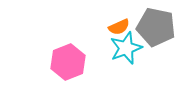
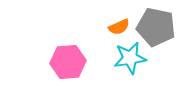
cyan star: moved 4 px right, 10 px down; rotated 12 degrees clockwise
pink hexagon: rotated 16 degrees clockwise
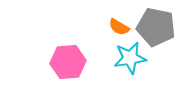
orange semicircle: rotated 55 degrees clockwise
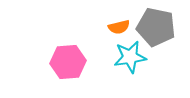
orange semicircle: rotated 45 degrees counterclockwise
cyan star: moved 1 px up
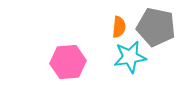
orange semicircle: rotated 70 degrees counterclockwise
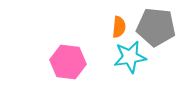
gray pentagon: rotated 6 degrees counterclockwise
pink hexagon: rotated 12 degrees clockwise
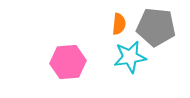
orange semicircle: moved 3 px up
pink hexagon: rotated 12 degrees counterclockwise
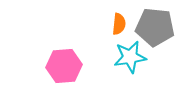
gray pentagon: moved 1 px left
pink hexagon: moved 4 px left, 4 px down
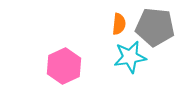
pink hexagon: rotated 20 degrees counterclockwise
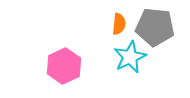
cyan star: rotated 16 degrees counterclockwise
